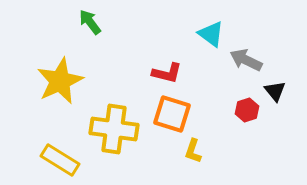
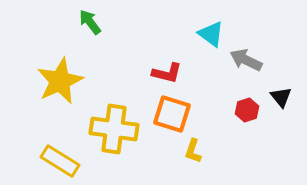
black triangle: moved 6 px right, 6 px down
yellow rectangle: moved 1 px down
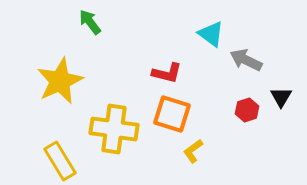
black triangle: rotated 10 degrees clockwise
yellow L-shape: rotated 35 degrees clockwise
yellow rectangle: rotated 27 degrees clockwise
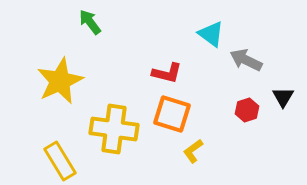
black triangle: moved 2 px right
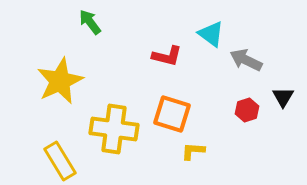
red L-shape: moved 17 px up
yellow L-shape: rotated 40 degrees clockwise
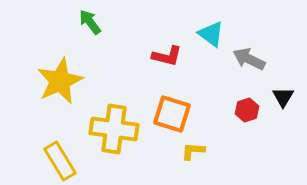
gray arrow: moved 3 px right, 1 px up
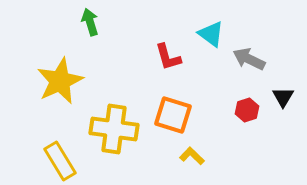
green arrow: rotated 20 degrees clockwise
red L-shape: moved 1 px right, 1 px down; rotated 60 degrees clockwise
orange square: moved 1 px right, 1 px down
yellow L-shape: moved 1 px left, 5 px down; rotated 40 degrees clockwise
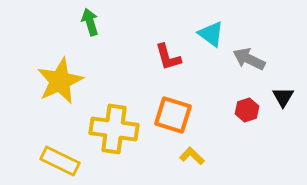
yellow rectangle: rotated 33 degrees counterclockwise
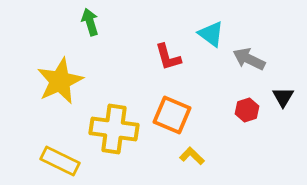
orange square: moved 1 px left; rotated 6 degrees clockwise
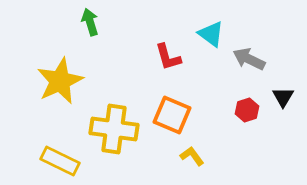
yellow L-shape: rotated 10 degrees clockwise
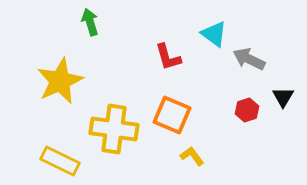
cyan triangle: moved 3 px right
